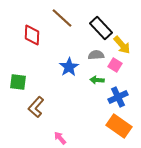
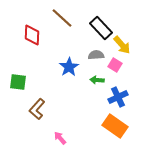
brown L-shape: moved 1 px right, 2 px down
orange rectangle: moved 4 px left
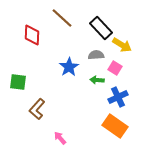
yellow arrow: rotated 18 degrees counterclockwise
pink square: moved 3 px down
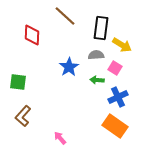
brown line: moved 3 px right, 2 px up
black rectangle: rotated 50 degrees clockwise
brown L-shape: moved 14 px left, 7 px down
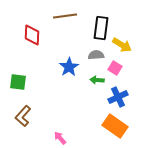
brown line: rotated 50 degrees counterclockwise
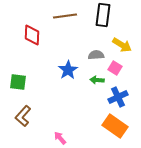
black rectangle: moved 2 px right, 13 px up
blue star: moved 1 px left, 3 px down
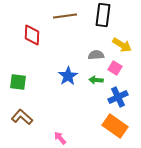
blue star: moved 6 px down
green arrow: moved 1 px left
brown L-shape: moved 1 px left, 1 px down; rotated 90 degrees clockwise
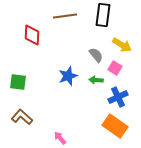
gray semicircle: rotated 56 degrees clockwise
blue star: rotated 12 degrees clockwise
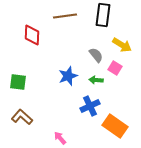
blue cross: moved 28 px left, 9 px down
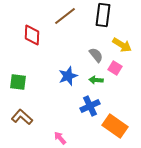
brown line: rotated 30 degrees counterclockwise
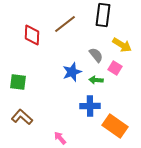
brown line: moved 8 px down
blue star: moved 4 px right, 4 px up
blue cross: rotated 24 degrees clockwise
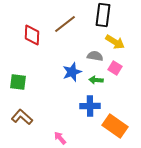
yellow arrow: moved 7 px left, 3 px up
gray semicircle: moved 1 px left, 1 px down; rotated 42 degrees counterclockwise
